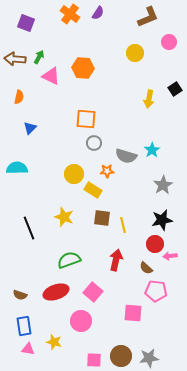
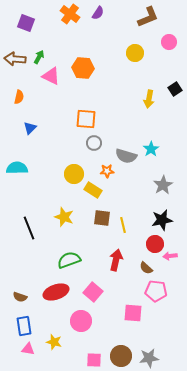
cyan star at (152, 150): moved 1 px left, 1 px up
brown semicircle at (20, 295): moved 2 px down
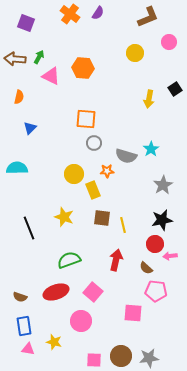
yellow rectangle at (93, 190): rotated 36 degrees clockwise
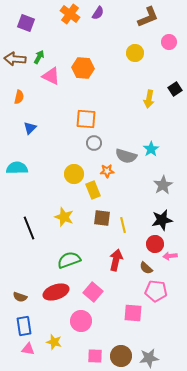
pink square at (94, 360): moved 1 px right, 4 px up
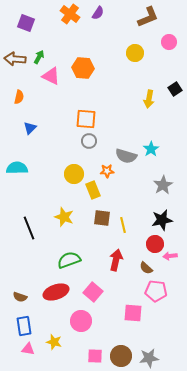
gray circle at (94, 143): moved 5 px left, 2 px up
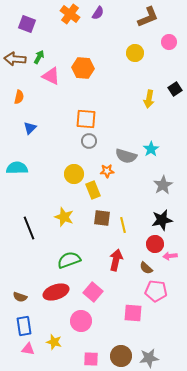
purple square at (26, 23): moved 1 px right, 1 px down
pink square at (95, 356): moved 4 px left, 3 px down
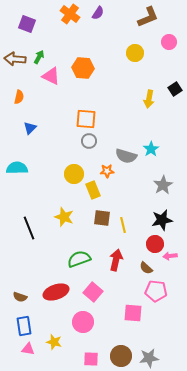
green semicircle at (69, 260): moved 10 px right, 1 px up
pink circle at (81, 321): moved 2 px right, 1 px down
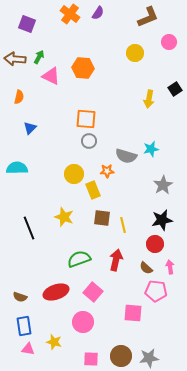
cyan star at (151, 149): rotated 21 degrees clockwise
pink arrow at (170, 256): moved 11 px down; rotated 88 degrees clockwise
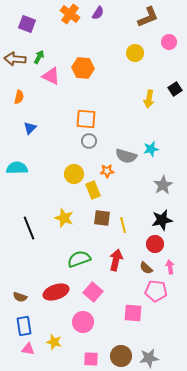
yellow star at (64, 217): moved 1 px down
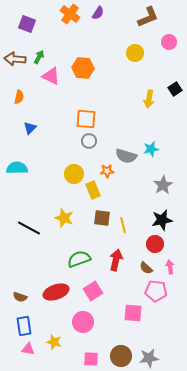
black line at (29, 228): rotated 40 degrees counterclockwise
pink square at (93, 292): moved 1 px up; rotated 18 degrees clockwise
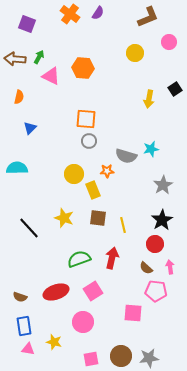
brown square at (102, 218): moved 4 px left
black star at (162, 220): rotated 20 degrees counterclockwise
black line at (29, 228): rotated 20 degrees clockwise
red arrow at (116, 260): moved 4 px left, 2 px up
pink square at (91, 359): rotated 14 degrees counterclockwise
